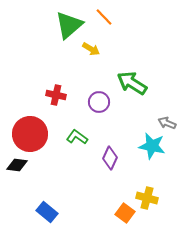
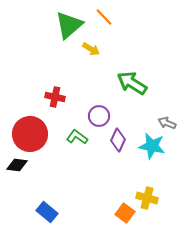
red cross: moved 1 px left, 2 px down
purple circle: moved 14 px down
purple diamond: moved 8 px right, 18 px up
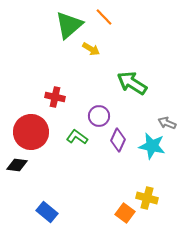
red circle: moved 1 px right, 2 px up
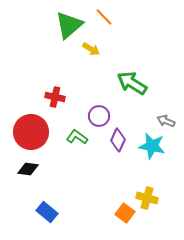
gray arrow: moved 1 px left, 2 px up
black diamond: moved 11 px right, 4 px down
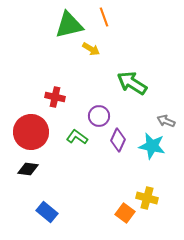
orange line: rotated 24 degrees clockwise
green triangle: rotated 28 degrees clockwise
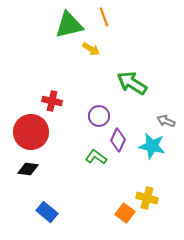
red cross: moved 3 px left, 4 px down
green L-shape: moved 19 px right, 20 px down
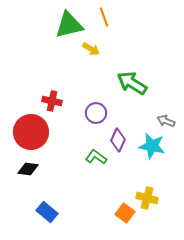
purple circle: moved 3 px left, 3 px up
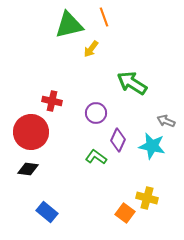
yellow arrow: rotated 96 degrees clockwise
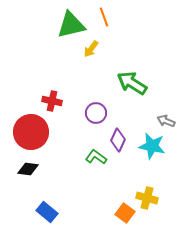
green triangle: moved 2 px right
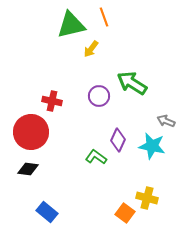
purple circle: moved 3 px right, 17 px up
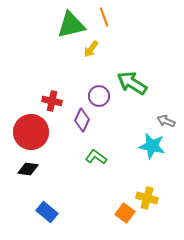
purple diamond: moved 36 px left, 20 px up
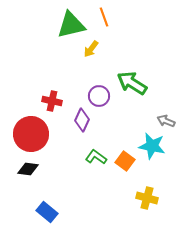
red circle: moved 2 px down
orange square: moved 52 px up
